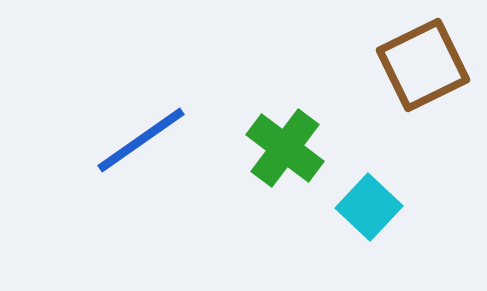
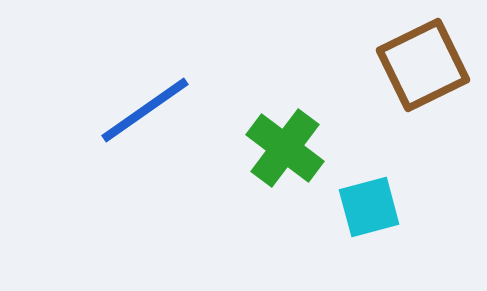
blue line: moved 4 px right, 30 px up
cyan square: rotated 32 degrees clockwise
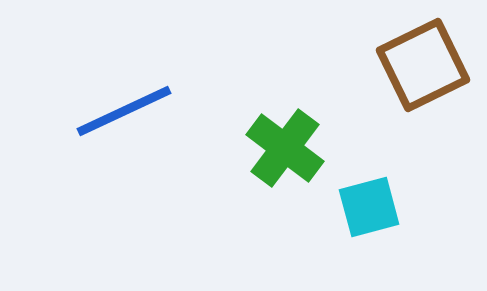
blue line: moved 21 px left, 1 px down; rotated 10 degrees clockwise
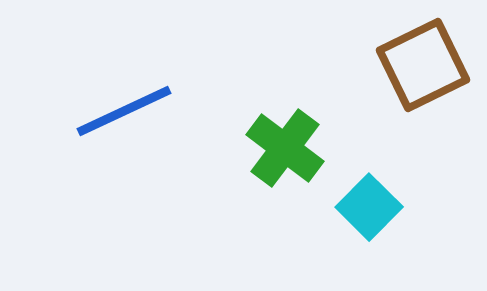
cyan square: rotated 30 degrees counterclockwise
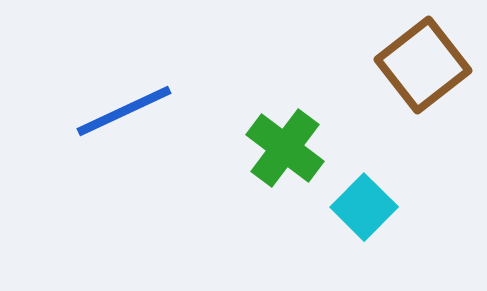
brown square: rotated 12 degrees counterclockwise
cyan square: moved 5 px left
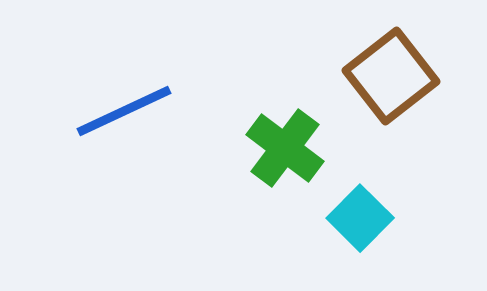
brown square: moved 32 px left, 11 px down
cyan square: moved 4 px left, 11 px down
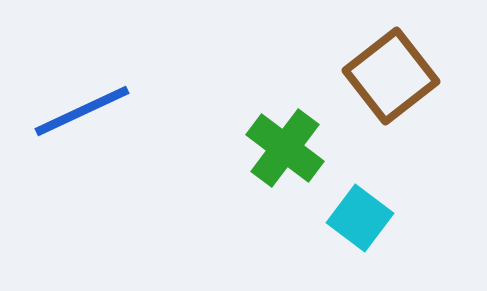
blue line: moved 42 px left
cyan square: rotated 8 degrees counterclockwise
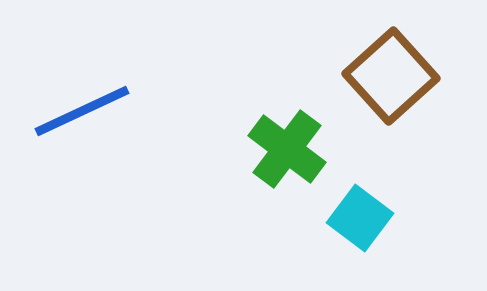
brown square: rotated 4 degrees counterclockwise
green cross: moved 2 px right, 1 px down
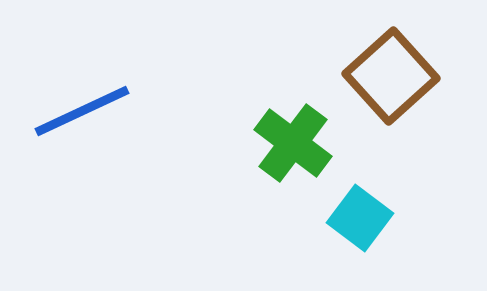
green cross: moved 6 px right, 6 px up
